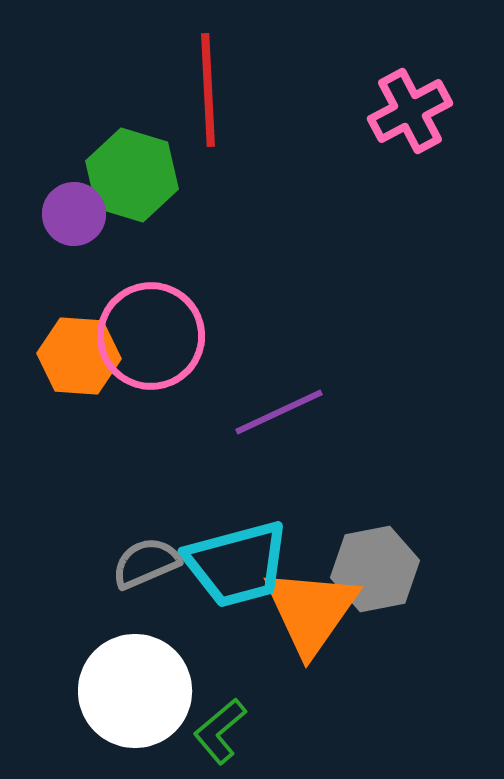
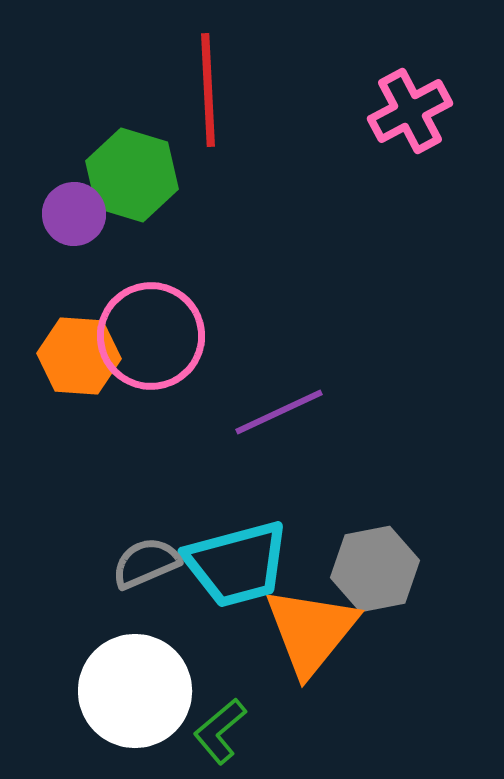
orange triangle: moved 20 px down; rotated 4 degrees clockwise
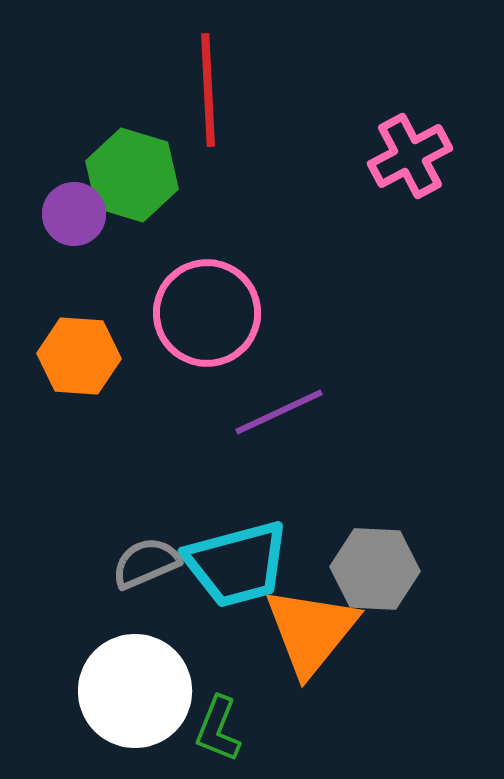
pink cross: moved 45 px down
pink circle: moved 56 px right, 23 px up
gray hexagon: rotated 14 degrees clockwise
green L-shape: moved 2 px left, 2 px up; rotated 28 degrees counterclockwise
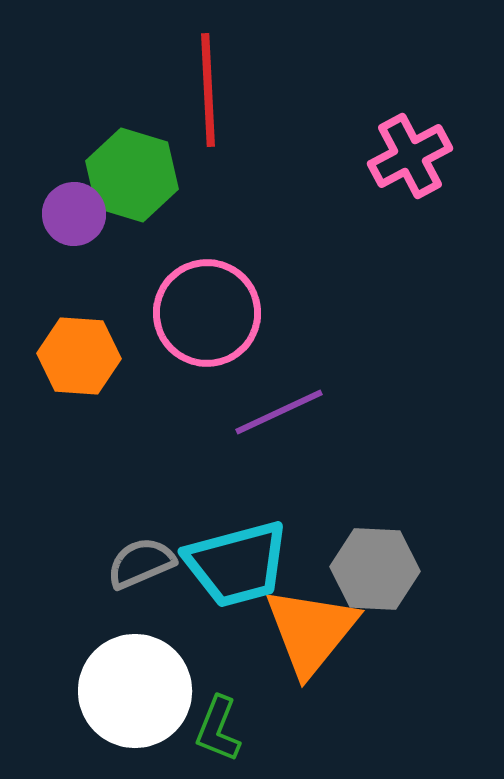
gray semicircle: moved 5 px left
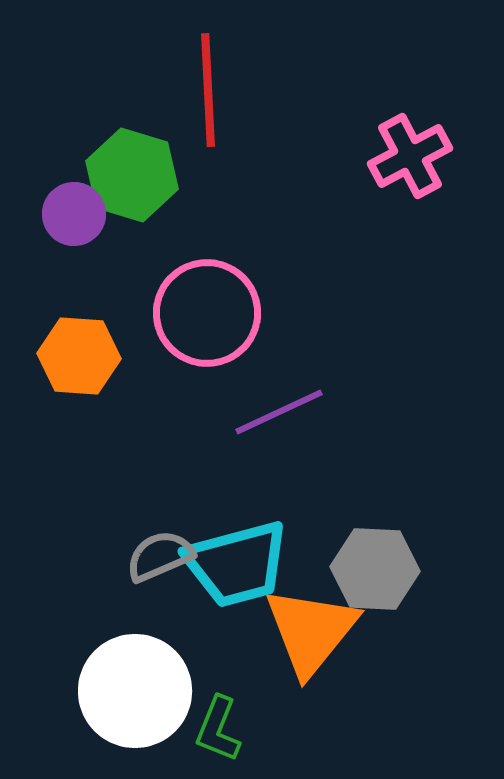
gray semicircle: moved 19 px right, 7 px up
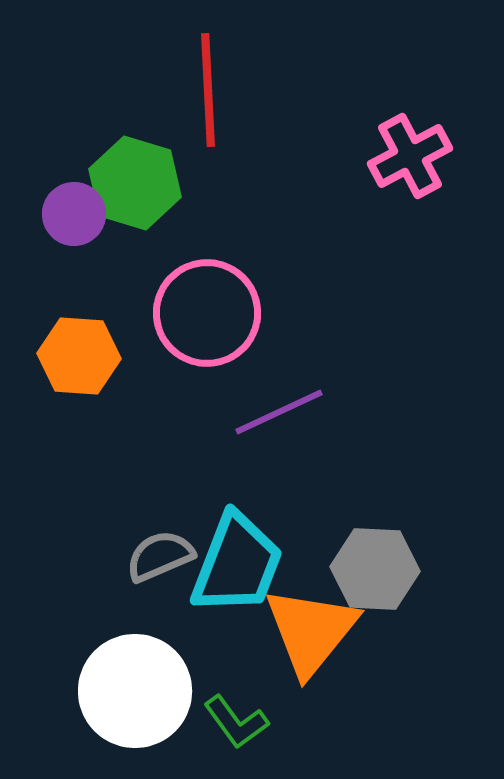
green hexagon: moved 3 px right, 8 px down
cyan trapezoid: rotated 54 degrees counterclockwise
green L-shape: moved 18 px right, 7 px up; rotated 58 degrees counterclockwise
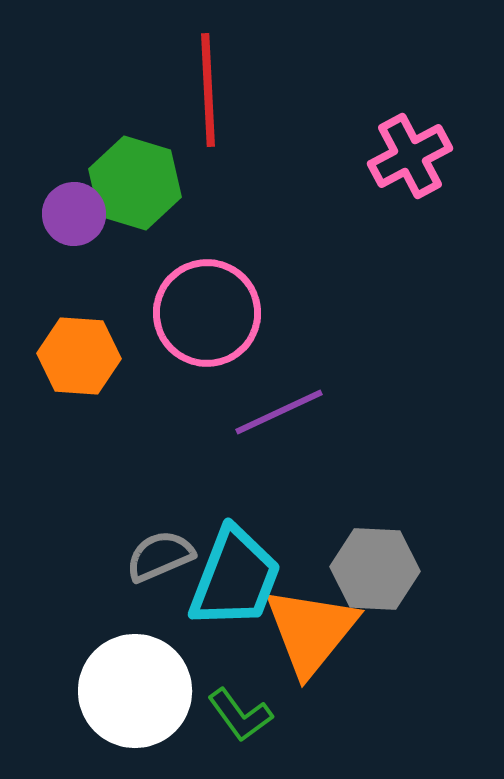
cyan trapezoid: moved 2 px left, 14 px down
green L-shape: moved 4 px right, 7 px up
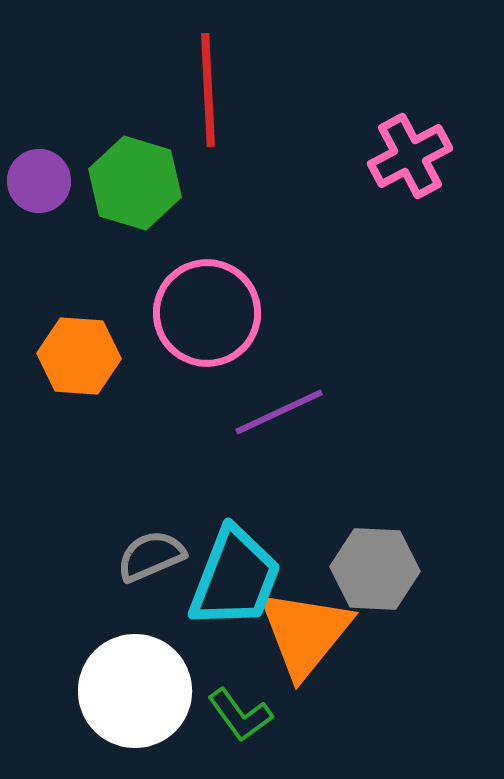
purple circle: moved 35 px left, 33 px up
gray semicircle: moved 9 px left
orange triangle: moved 6 px left, 2 px down
